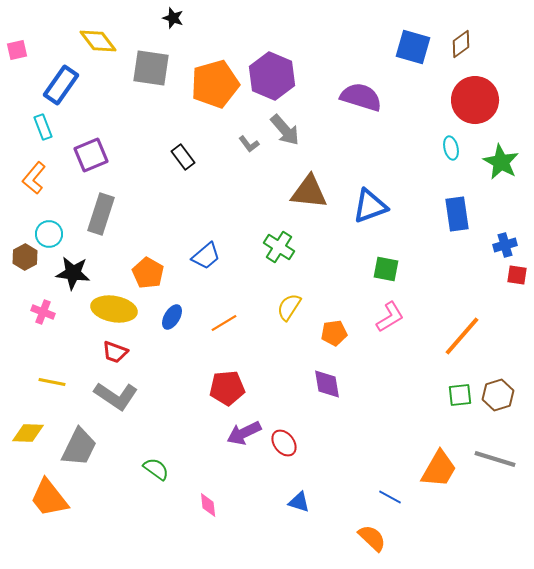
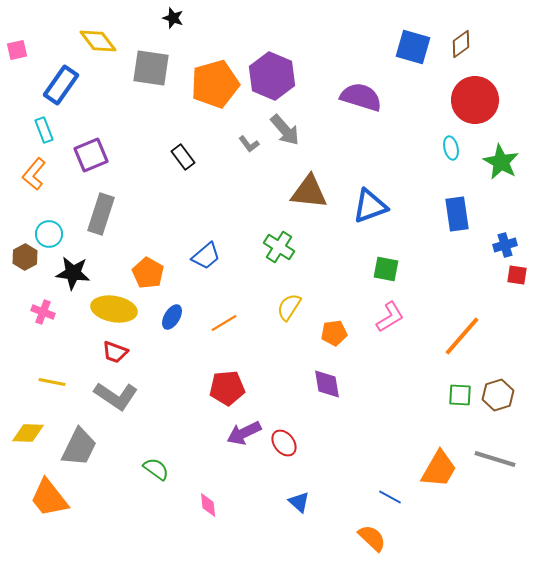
cyan rectangle at (43, 127): moved 1 px right, 3 px down
orange L-shape at (34, 178): moved 4 px up
green square at (460, 395): rotated 10 degrees clockwise
blue triangle at (299, 502): rotated 25 degrees clockwise
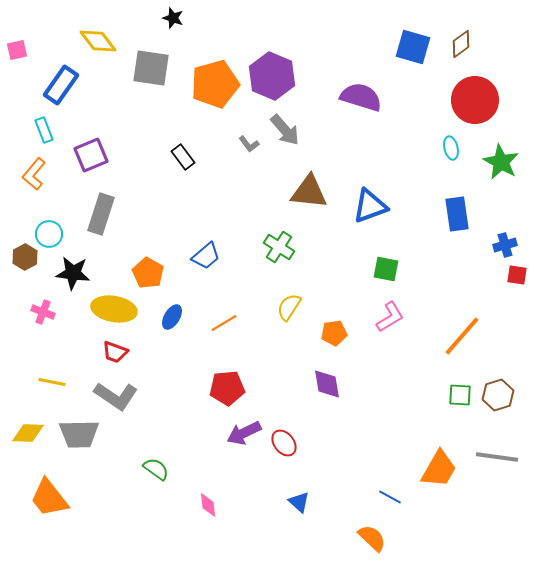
gray trapezoid at (79, 447): moved 13 px up; rotated 63 degrees clockwise
gray line at (495, 459): moved 2 px right, 2 px up; rotated 9 degrees counterclockwise
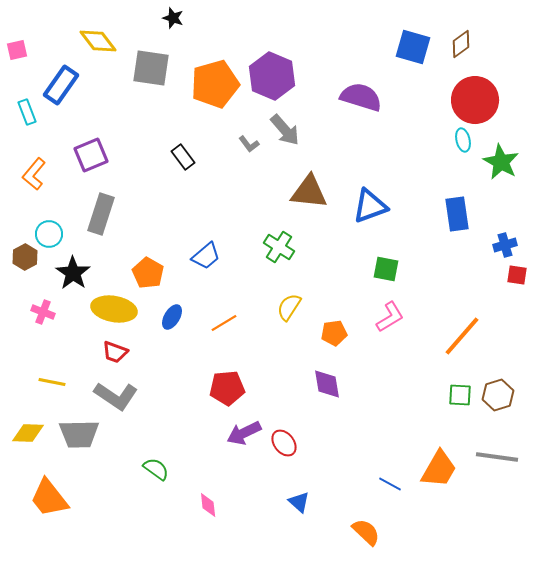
cyan rectangle at (44, 130): moved 17 px left, 18 px up
cyan ellipse at (451, 148): moved 12 px right, 8 px up
black star at (73, 273): rotated 28 degrees clockwise
blue line at (390, 497): moved 13 px up
orange semicircle at (372, 538): moved 6 px left, 6 px up
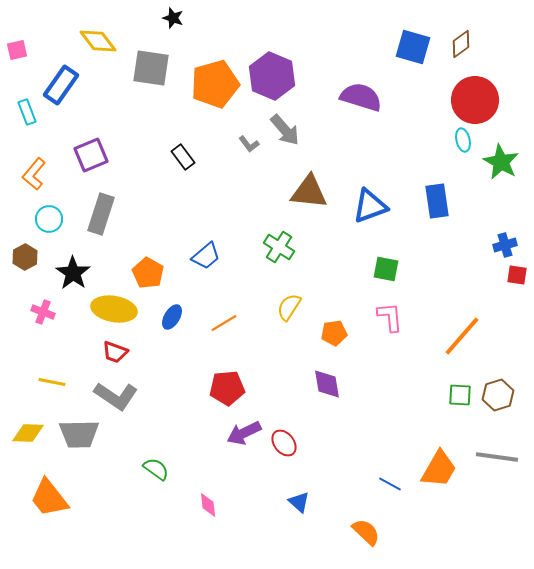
blue rectangle at (457, 214): moved 20 px left, 13 px up
cyan circle at (49, 234): moved 15 px up
pink L-shape at (390, 317): rotated 64 degrees counterclockwise
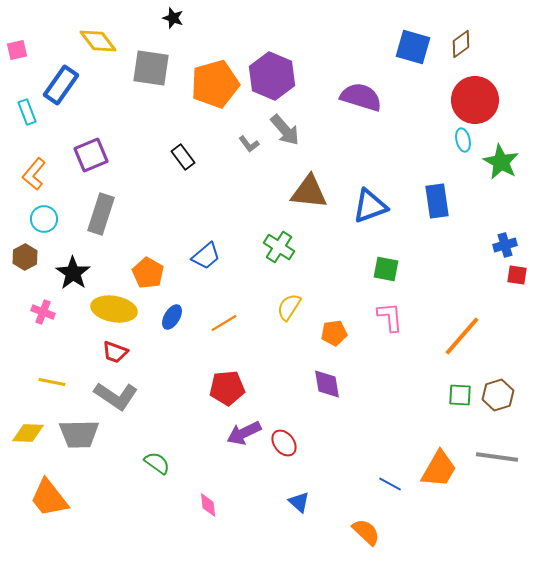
cyan circle at (49, 219): moved 5 px left
green semicircle at (156, 469): moved 1 px right, 6 px up
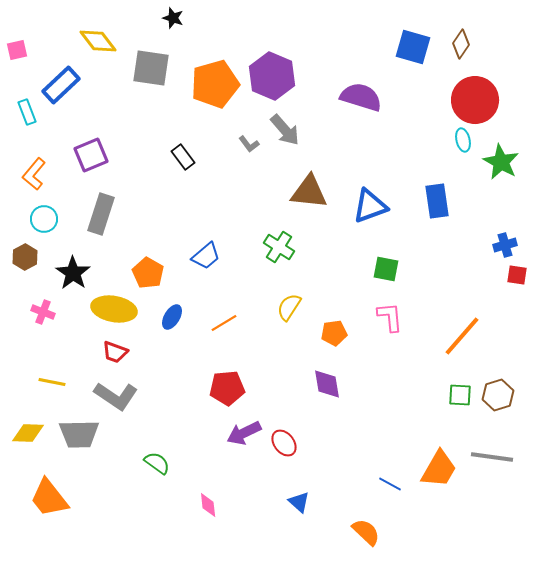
brown diamond at (461, 44): rotated 20 degrees counterclockwise
blue rectangle at (61, 85): rotated 12 degrees clockwise
gray line at (497, 457): moved 5 px left
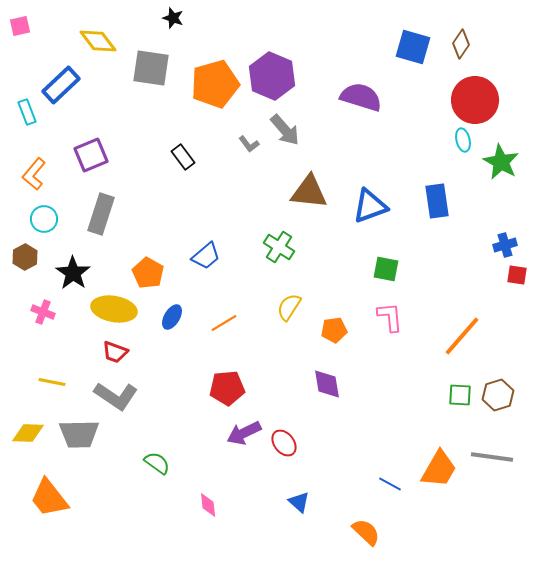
pink square at (17, 50): moved 3 px right, 24 px up
orange pentagon at (334, 333): moved 3 px up
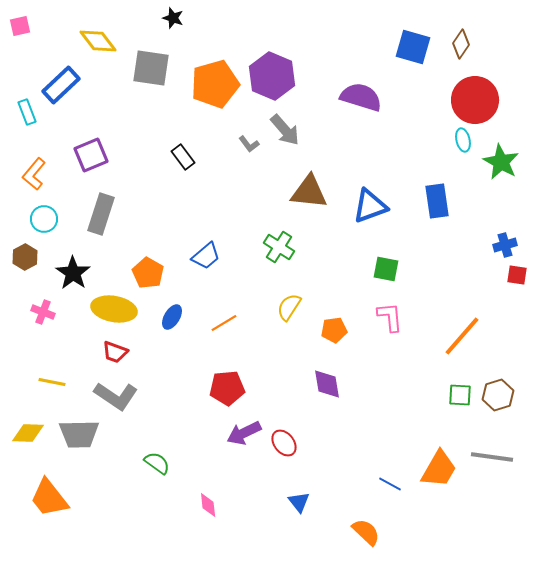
blue triangle at (299, 502): rotated 10 degrees clockwise
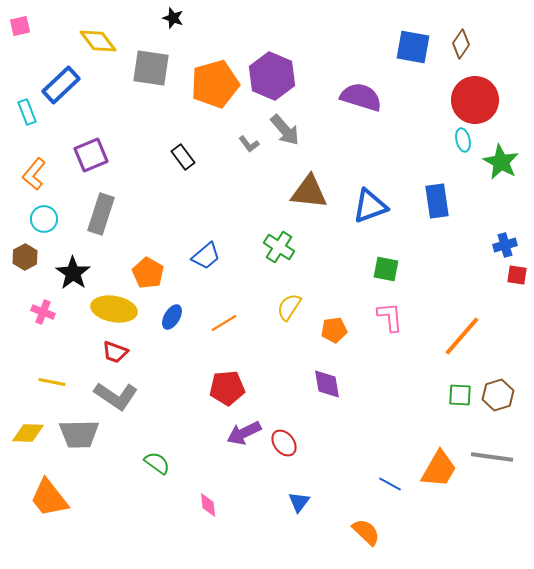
blue square at (413, 47): rotated 6 degrees counterclockwise
blue triangle at (299, 502): rotated 15 degrees clockwise
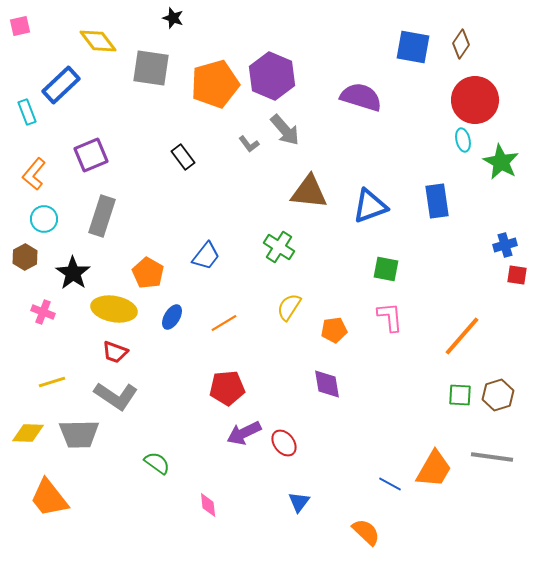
gray rectangle at (101, 214): moved 1 px right, 2 px down
blue trapezoid at (206, 256): rotated 12 degrees counterclockwise
yellow line at (52, 382): rotated 28 degrees counterclockwise
orange trapezoid at (439, 469): moved 5 px left
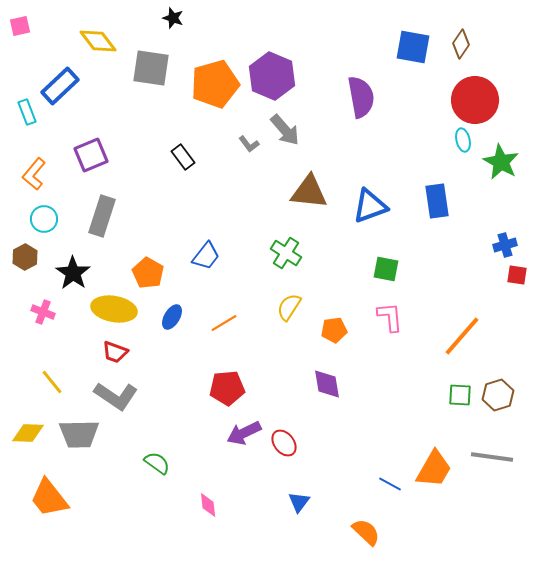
blue rectangle at (61, 85): moved 1 px left, 1 px down
purple semicircle at (361, 97): rotated 63 degrees clockwise
green cross at (279, 247): moved 7 px right, 6 px down
yellow line at (52, 382): rotated 68 degrees clockwise
